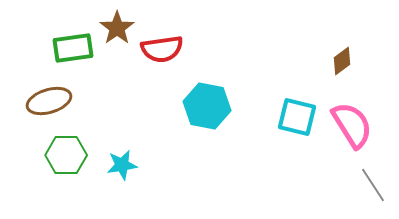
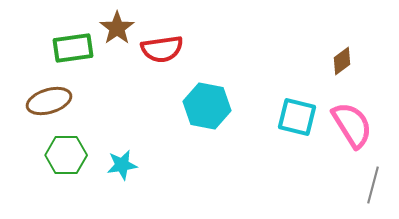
gray line: rotated 48 degrees clockwise
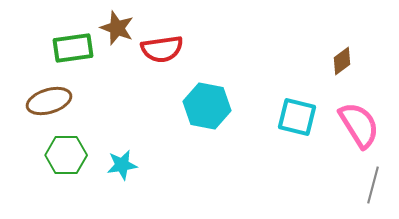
brown star: rotated 16 degrees counterclockwise
pink semicircle: moved 7 px right
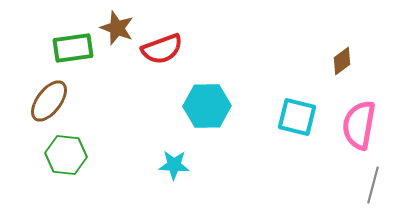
red semicircle: rotated 12 degrees counterclockwise
brown ellipse: rotated 36 degrees counterclockwise
cyan hexagon: rotated 12 degrees counterclockwise
pink semicircle: rotated 138 degrees counterclockwise
green hexagon: rotated 6 degrees clockwise
cyan star: moved 52 px right; rotated 12 degrees clockwise
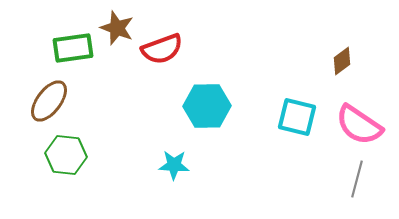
pink semicircle: rotated 66 degrees counterclockwise
gray line: moved 16 px left, 6 px up
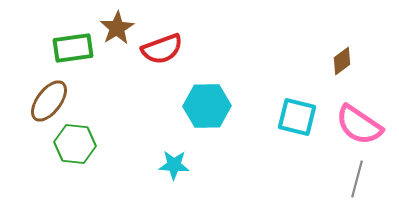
brown star: rotated 20 degrees clockwise
green hexagon: moved 9 px right, 11 px up
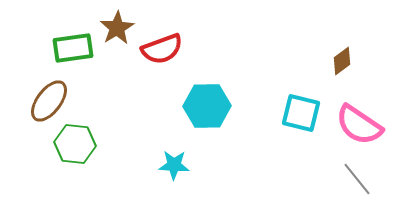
cyan square: moved 4 px right, 4 px up
gray line: rotated 54 degrees counterclockwise
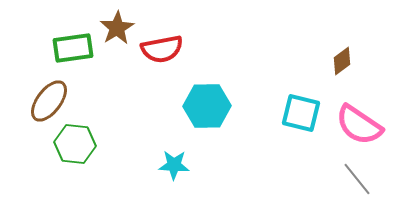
red semicircle: rotated 9 degrees clockwise
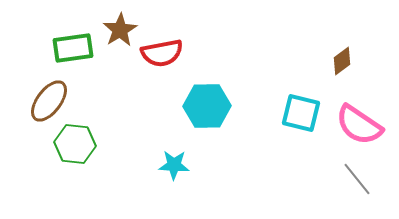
brown star: moved 3 px right, 2 px down
red semicircle: moved 4 px down
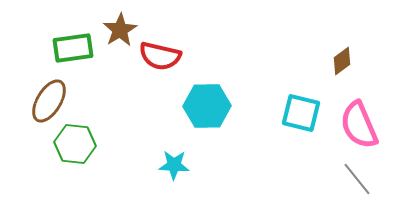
red semicircle: moved 2 px left, 3 px down; rotated 24 degrees clockwise
brown ellipse: rotated 6 degrees counterclockwise
pink semicircle: rotated 33 degrees clockwise
